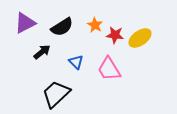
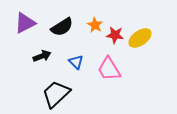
black arrow: moved 4 px down; rotated 18 degrees clockwise
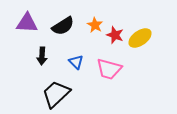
purple triangle: moved 2 px right; rotated 30 degrees clockwise
black semicircle: moved 1 px right, 1 px up
red star: rotated 12 degrees clockwise
black arrow: rotated 114 degrees clockwise
pink trapezoid: rotated 44 degrees counterclockwise
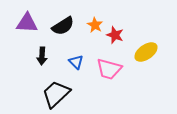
yellow ellipse: moved 6 px right, 14 px down
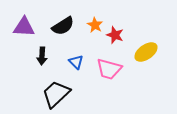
purple triangle: moved 3 px left, 4 px down
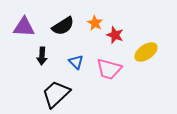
orange star: moved 2 px up
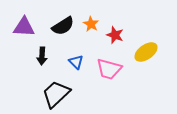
orange star: moved 4 px left, 1 px down
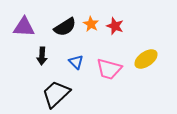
black semicircle: moved 2 px right, 1 px down
red star: moved 9 px up
yellow ellipse: moved 7 px down
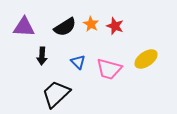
blue triangle: moved 2 px right
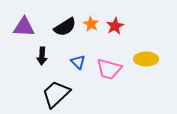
red star: rotated 24 degrees clockwise
yellow ellipse: rotated 35 degrees clockwise
